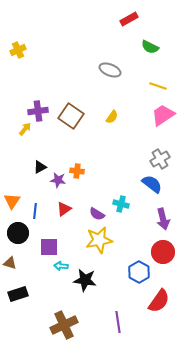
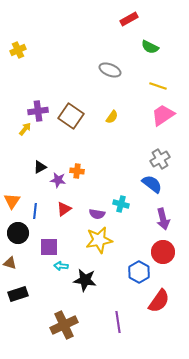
purple semicircle: rotated 21 degrees counterclockwise
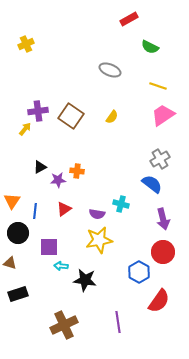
yellow cross: moved 8 px right, 6 px up
purple star: rotated 14 degrees counterclockwise
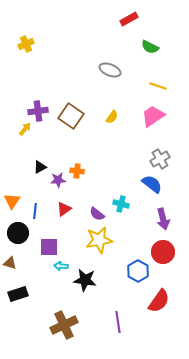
pink trapezoid: moved 10 px left, 1 px down
purple semicircle: rotated 28 degrees clockwise
blue hexagon: moved 1 px left, 1 px up
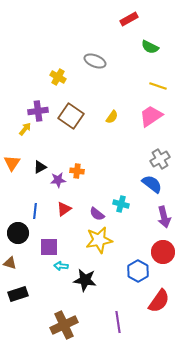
yellow cross: moved 32 px right, 33 px down; rotated 35 degrees counterclockwise
gray ellipse: moved 15 px left, 9 px up
pink trapezoid: moved 2 px left
orange triangle: moved 38 px up
purple arrow: moved 1 px right, 2 px up
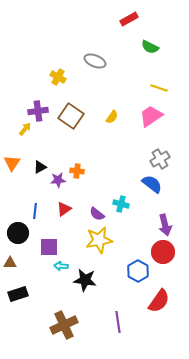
yellow line: moved 1 px right, 2 px down
purple arrow: moved 1 px right, 8 px down
brown triangle: rotated 16 degrees counterclockwise
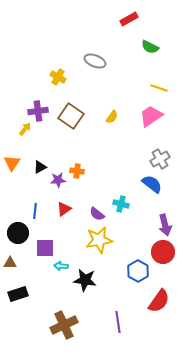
purple square: moved 4 px left, 1 px down
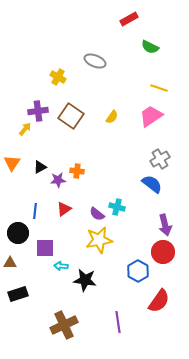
cyan cross: moved 4 px left, 3 px down
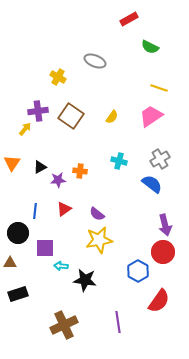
orange cross: moved 3 px right
cyan cross: moved 2 px right, 46 px up
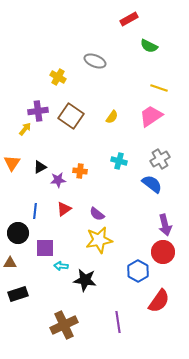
green semicircle: moved 1 px left, 1 px up
